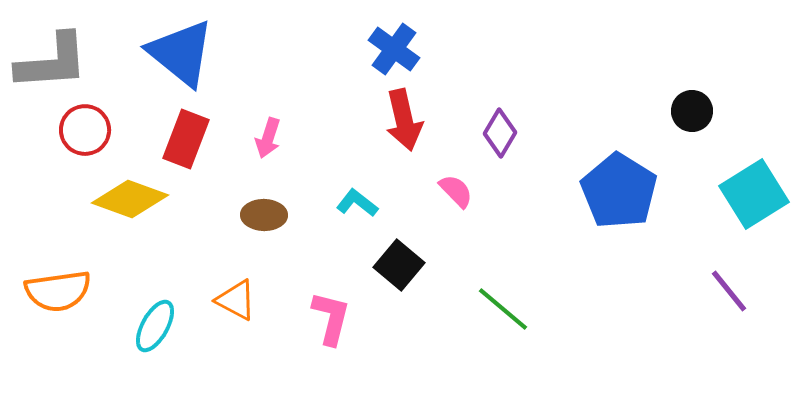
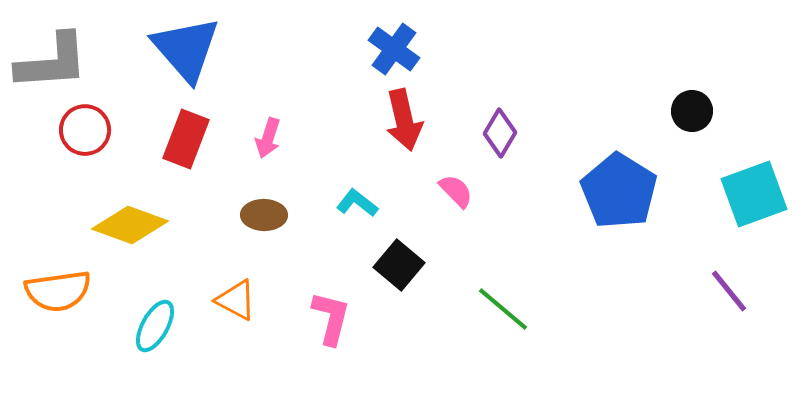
blue triangle: moved 5 px right, 4 px up; rotated 10 degrees clockwise
cyan square: rotated 12 degrees clockwise
yellow diamond: moved 26 px down
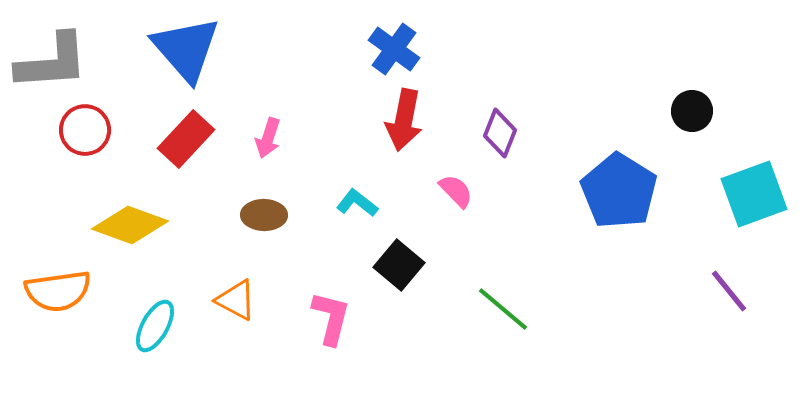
red arrow: rotated 24 degrees clockwise
purple diamond: rotated 9 degrees counterclockwise
red rectangle: rotated 22 degrees clockwise
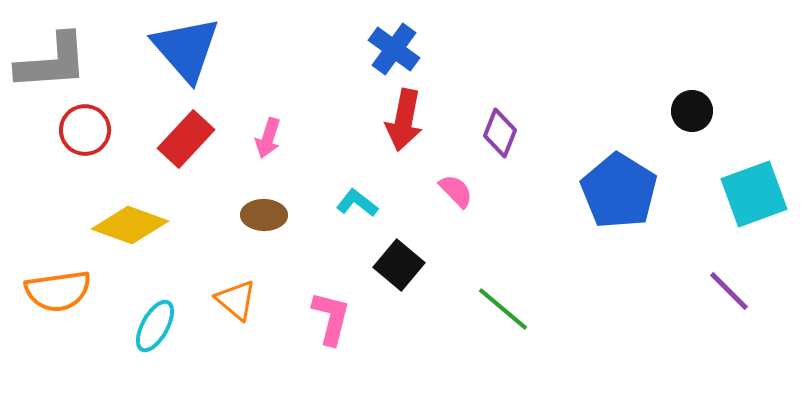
purple line: rotated 6 degrees counterclockwise
orange triangle: rotated 12 degrees clockwise
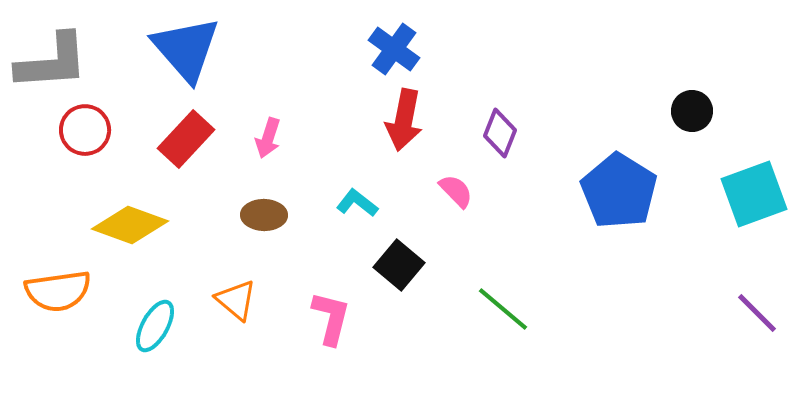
purple line: moved 28 px right, 22 px down
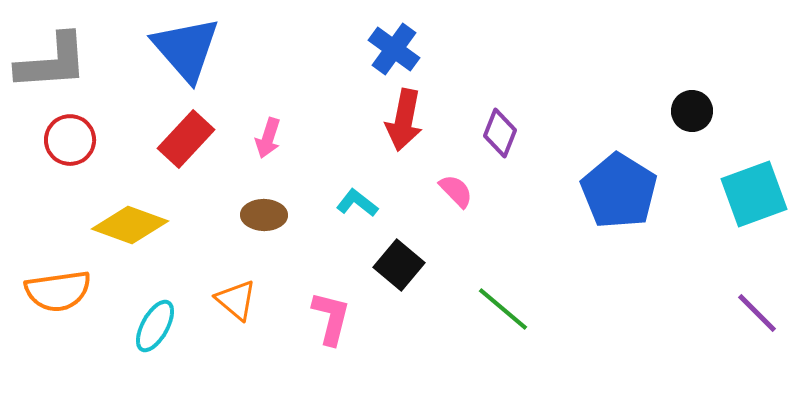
red circle: moved 15 px left, 10 px down
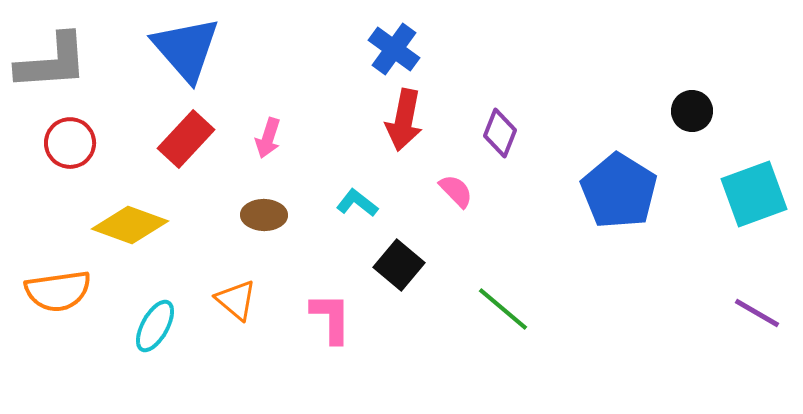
red circle: moved 3 px down
purple line: rotated 15 degrees counterclockwise
pink L-shape: rotated 14 degrees counterclockwise
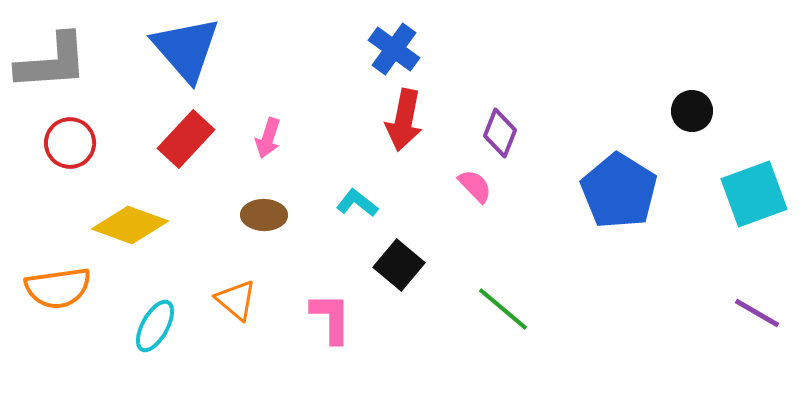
pink semicircle: moved 19 px right, 5 px up
orange semicircle: moved 3 px up
